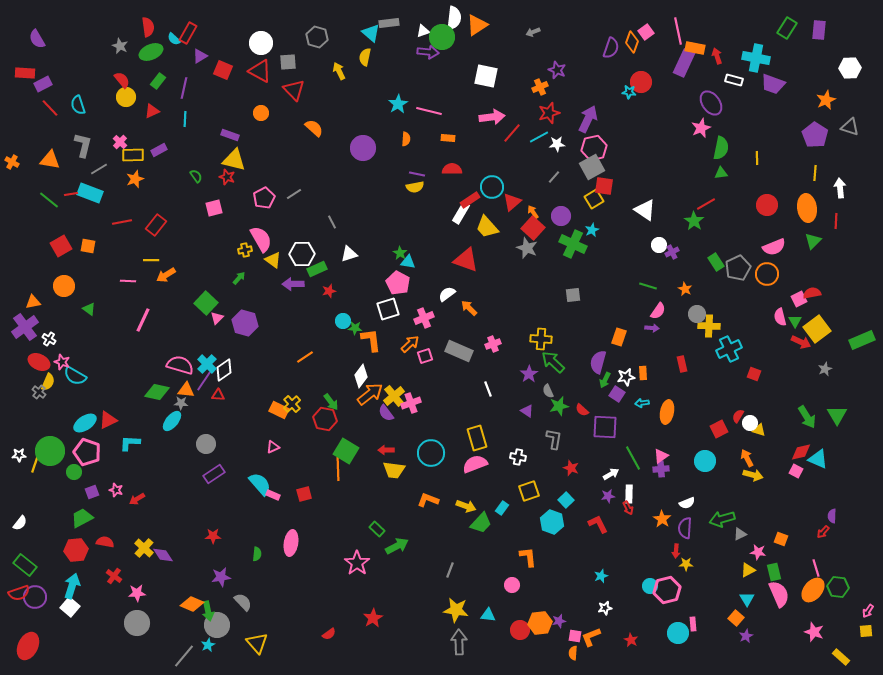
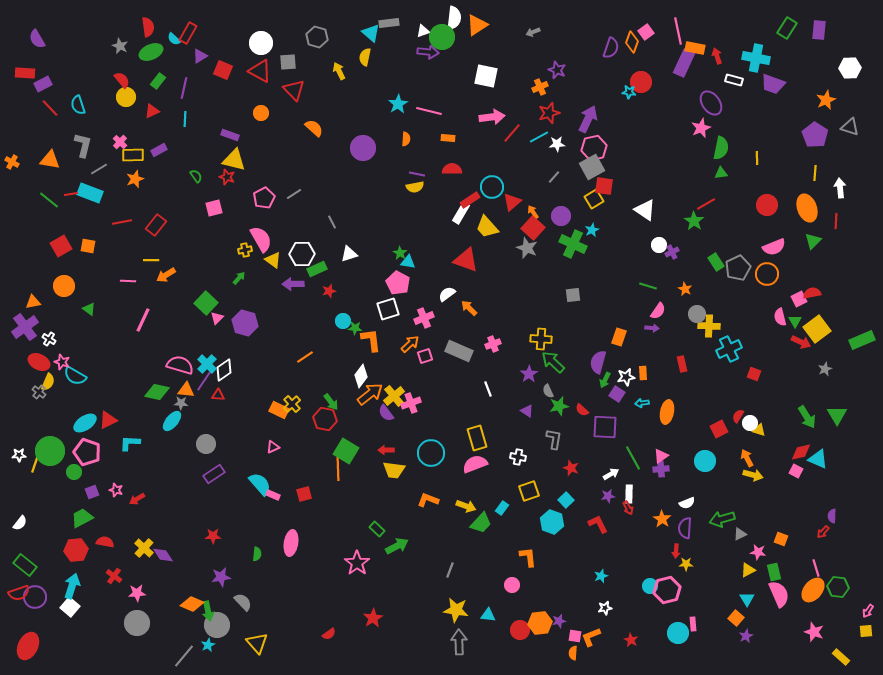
orange ellipse at (807, 208): rotated 12 degrees counterclockwise
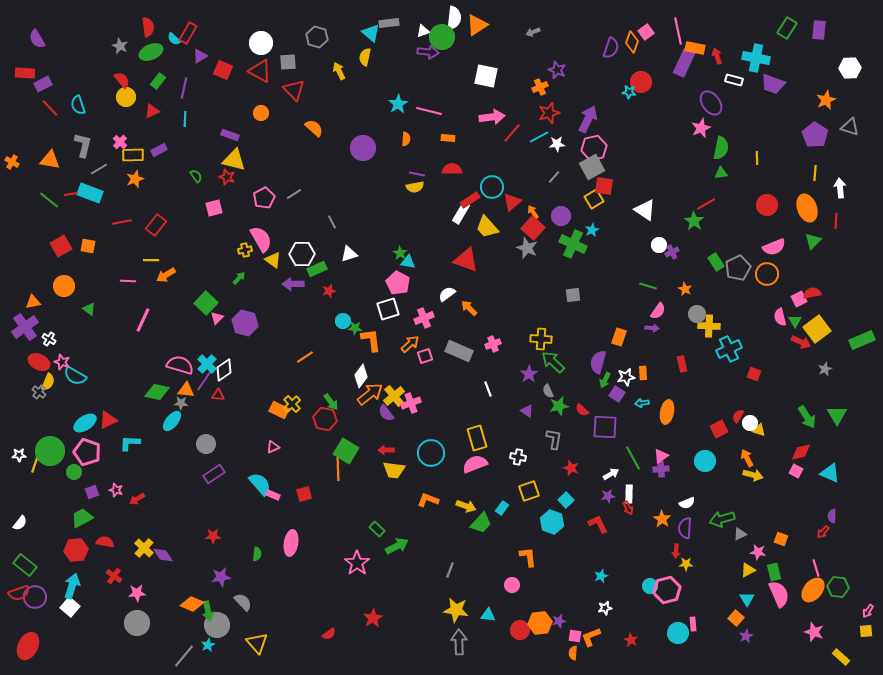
cyan triangle at (818, 459): moved 12 px right, 14 px down
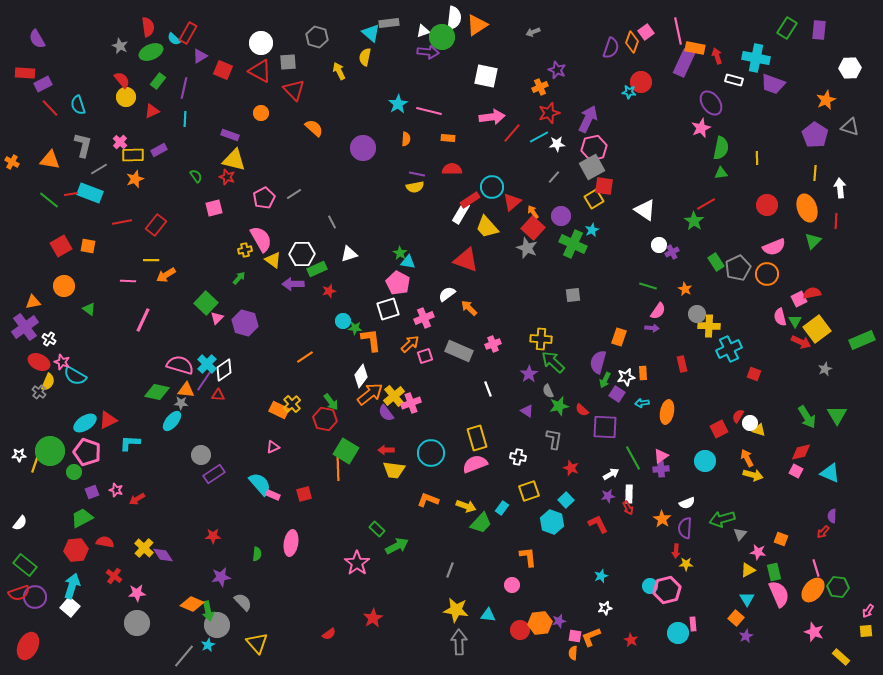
gray circle at (206, 444): moved 5 px left, 11 px down
gray triangle at (740, 534): rotated 24 degrees counterclockwise
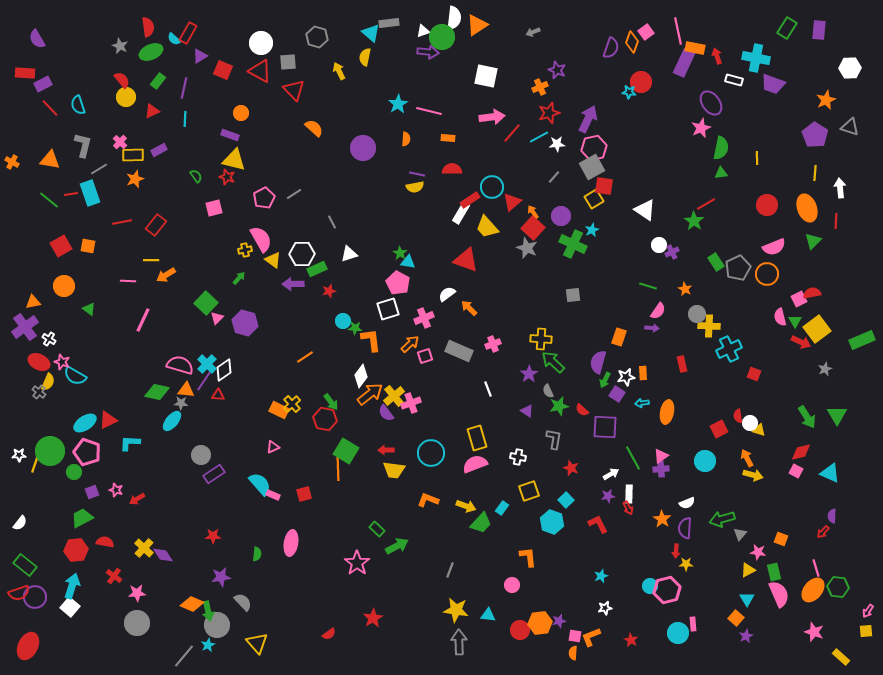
orange circle at (261, 113): moved 20 px left
cyan rectangle at (90, 193): rotated 50 degrees clockwise
red semicircle at (738, 416): rotated 40 degrees counterclockwise
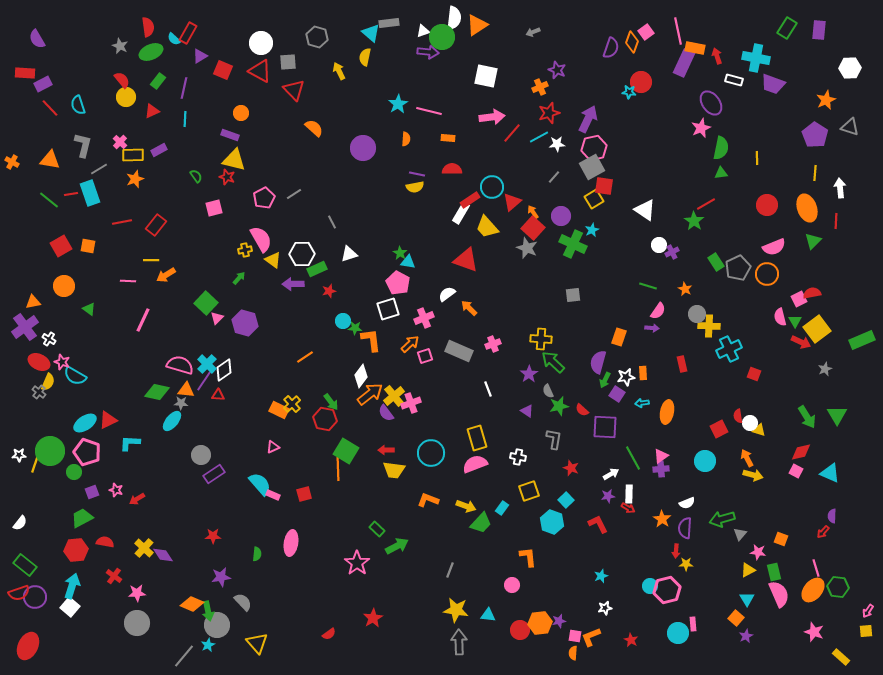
red arrow at (628, 508): rotated 32 degrees counterclockwise
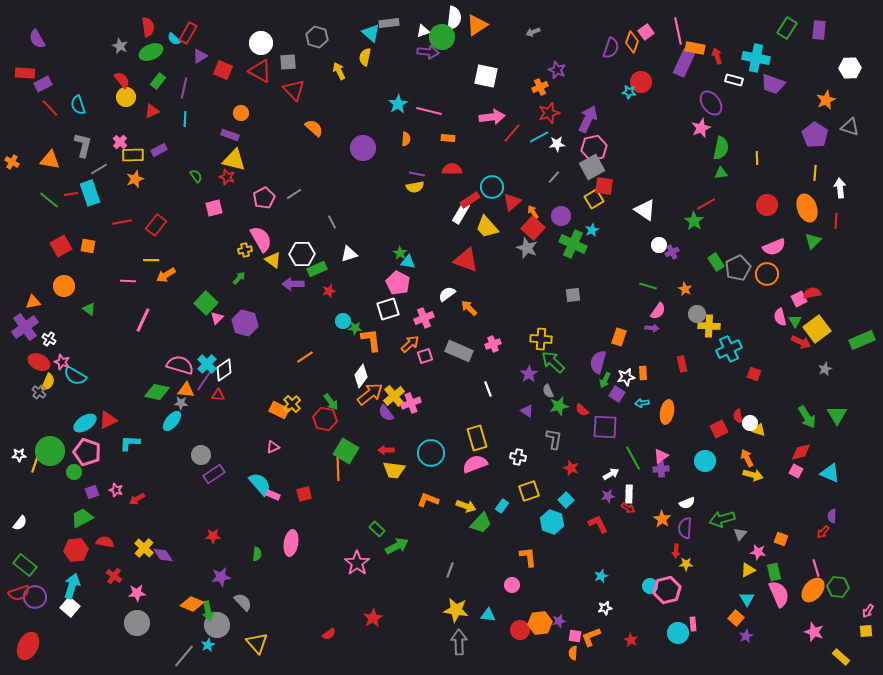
cyan rectangle at (502, 508): moved 2 px up
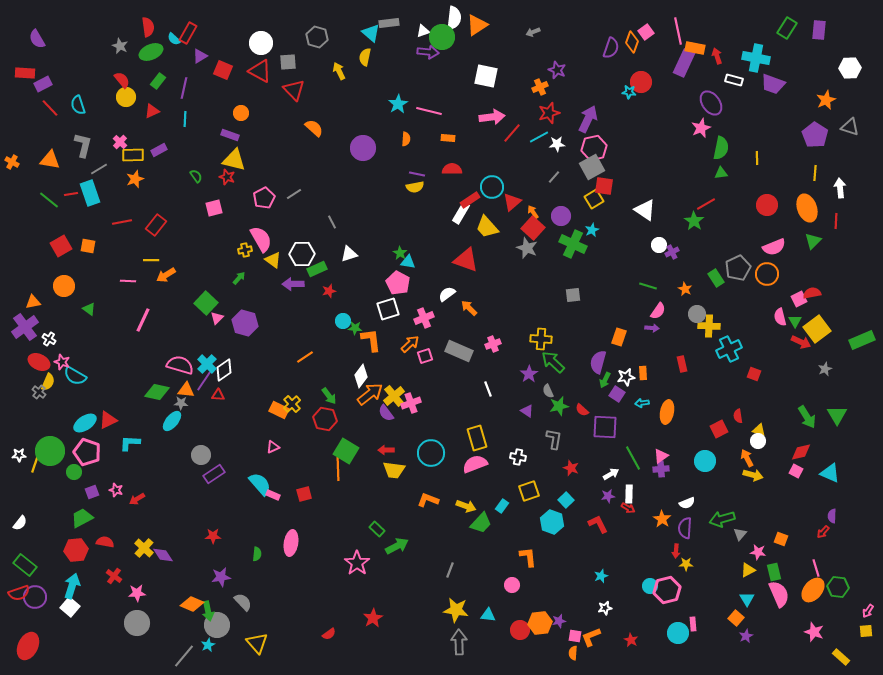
green rectangle at (716, 262): moved 16 px down
green arrow at (331, 402): moved 2 px left, 6 px up
white circle at (750, 423): moved 8 px right, 18 px down
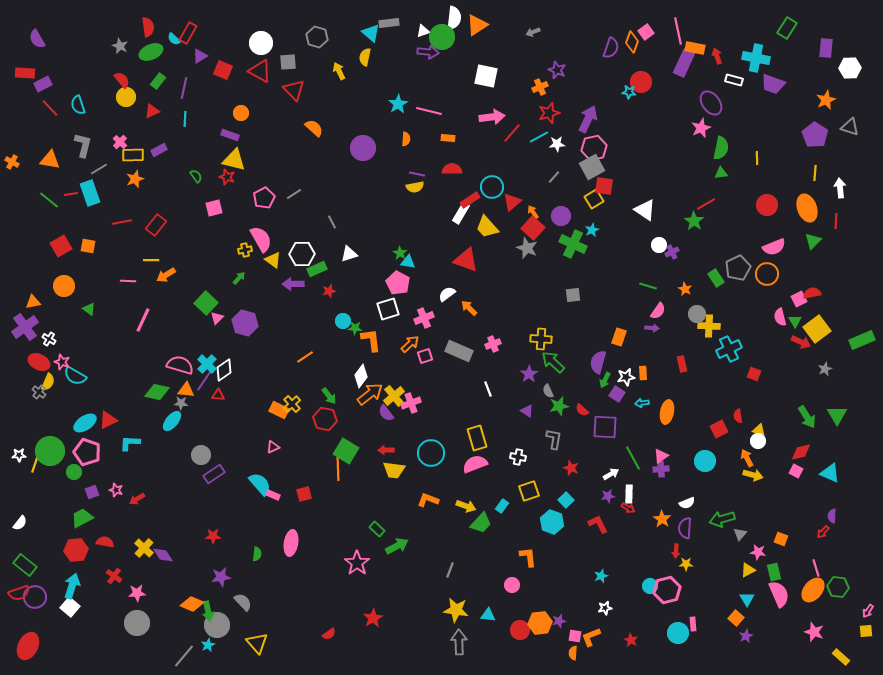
purple rectangle at (819, 30): moved 7 px right, 18 px down
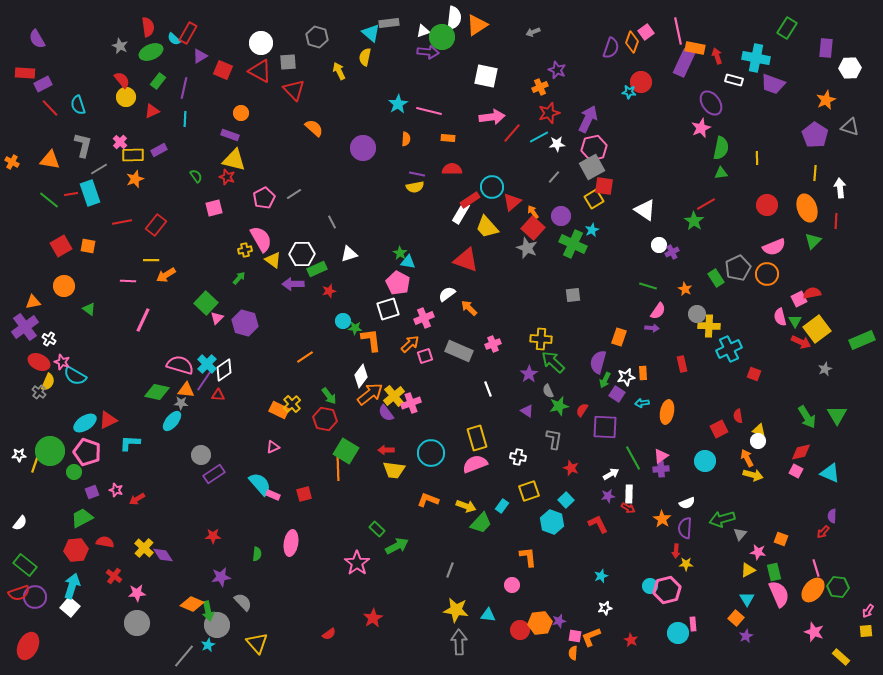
red semicircle at (582, 410): rotated 80 degrees clockwise
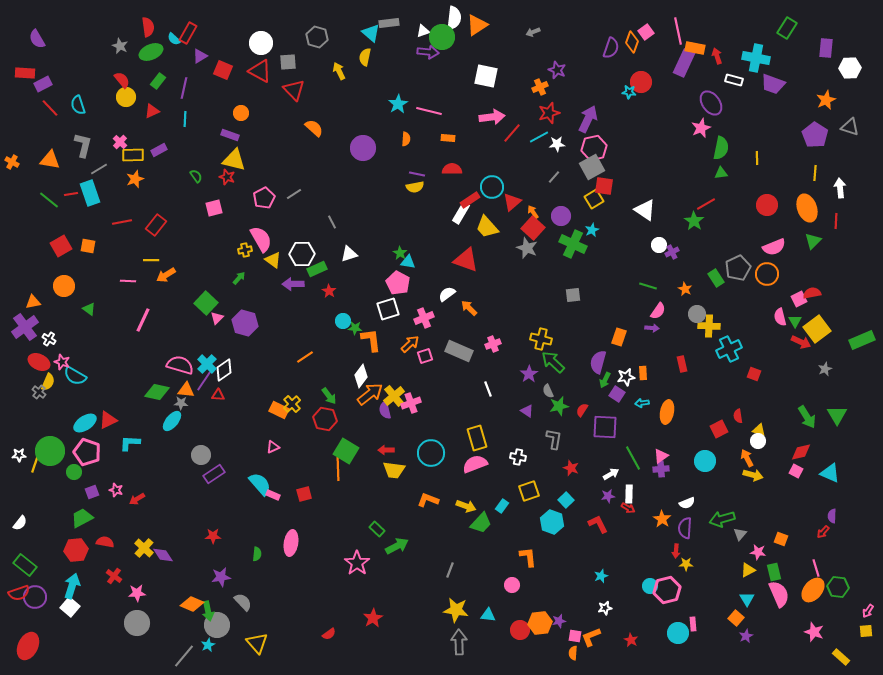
red star at (329, 291): rotated 24 degrees counterclockwise
yellow cross at (541, 339): rotated 10 degrees clockwise
purple semicircle at (386, 413): moved 1 px left, 3 px up; rotated 24 degrees clockwise
